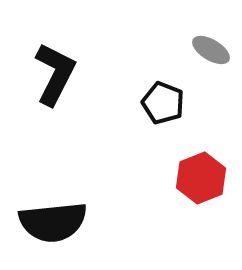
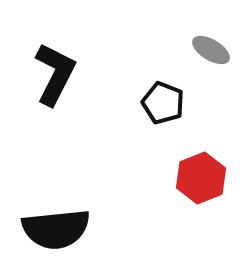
black semicircle: moved 3 px right, 7 px down
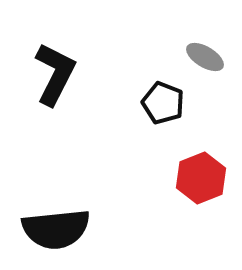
gray ellipse: moved 6 px left, 7 px down
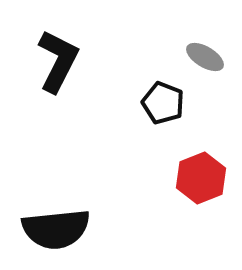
black L-shape: moved 3 px right, 13 px up
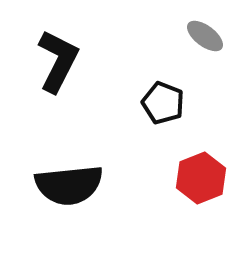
gray ellipse: moved 21 px up; rotated 6 degrees clockwise
black semicircle: moved 13 px right, 44 px up
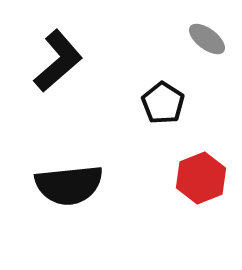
gray ellipse: moved 2 px right, 3 px down
black L-shape: rotated 22 degrees clockwise
black pentagon: rotated 12 degrees clockwise
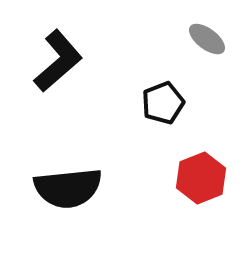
black pentagon: rotated 18 degrees clockwise
black semicircle: moved 1 px left, 3 px down
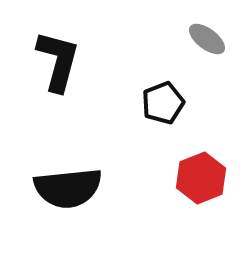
black L-shape: rotated 34 degrees counterclockwise
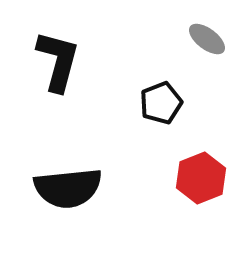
black pentagon: moved 2 px left
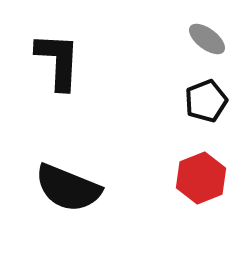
black L-shape: rotated 12 degrees counterclockwise
black pentagon: moved 45 px right, 2 px up
black semicircle: rotated 28 degrees clockwise
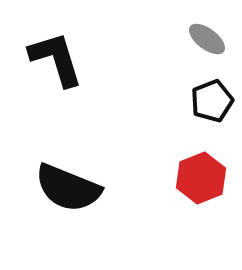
black L-shape: moved 2 px left, 2 px up; rotated 20 degrees counterclockwise
black pentagon: moved 6 px right
